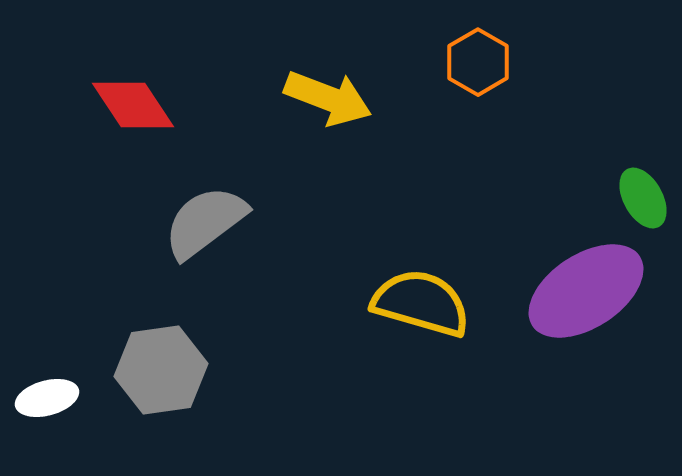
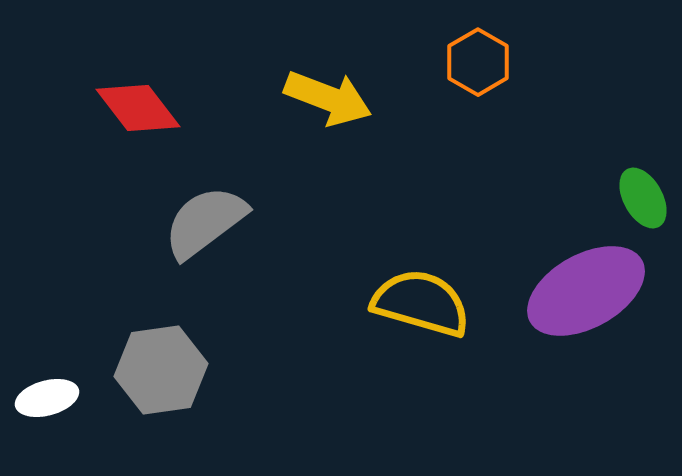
red diamond: moved 5 px right, 3 px down; rotated 4 degrees counterclockwise
purple ellipse: rotated 4 degrees clockwise
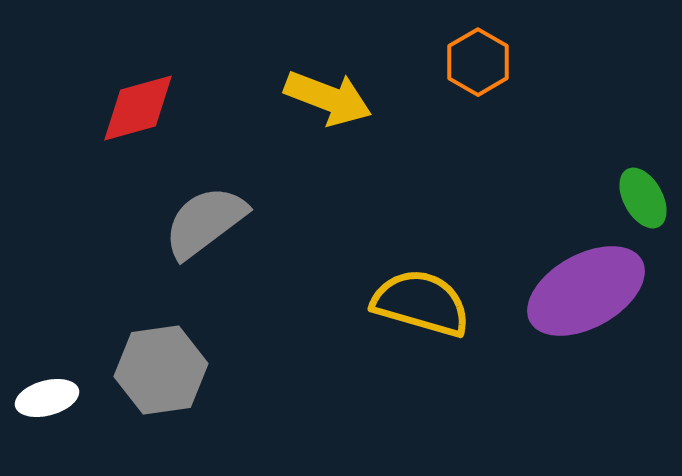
red diamond: rotated 68 degrees counterclockwise
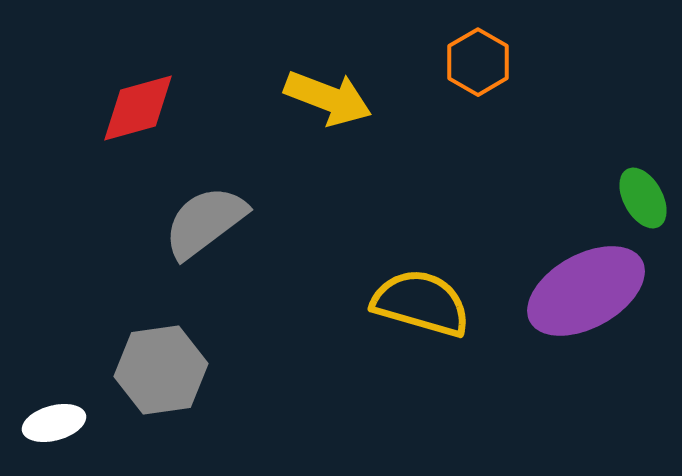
white ellipse: moved 7 px right, 25 px down
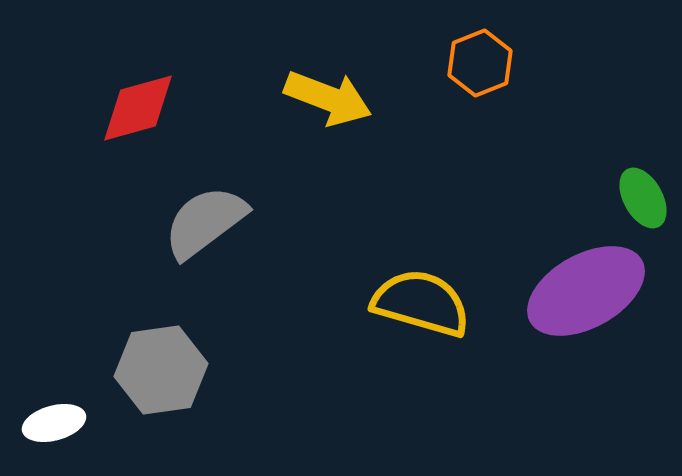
orange hexagon: moved 2 px right, 1 px down; rotated 8 degrees clockwise
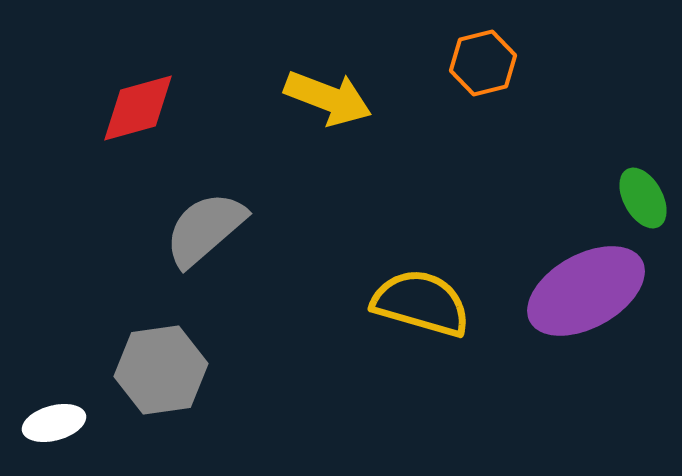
orange hexagon: moved 3 px right; rotated 8 degrees clockwise
gray semicircle: moved 7 px down; rotated 4 degrees counterclockwise
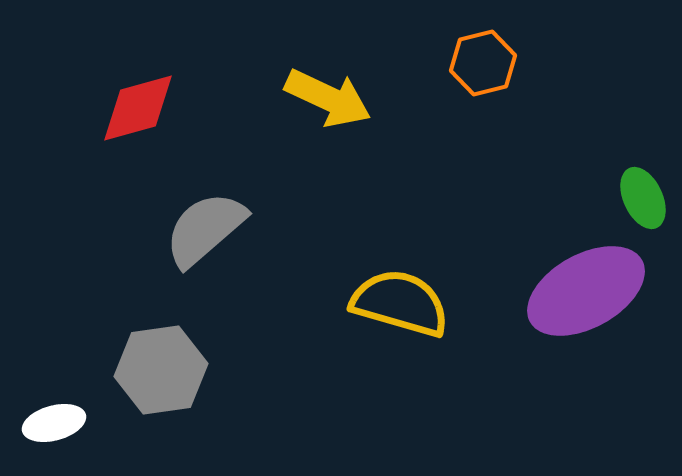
yellow arrow: rotated 4 degrees clockwise
green ellipse: rotated 4 degrees clockwise
yellow semicircle: moved 21 px left
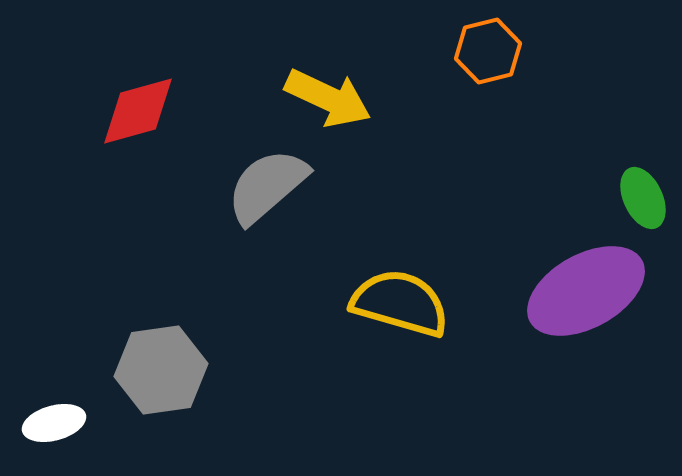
orange hexagon: moved 5 px right, 12 px up
red diamond: moved 3 px down
gray semicircle: moved 62 px right, 43 px up
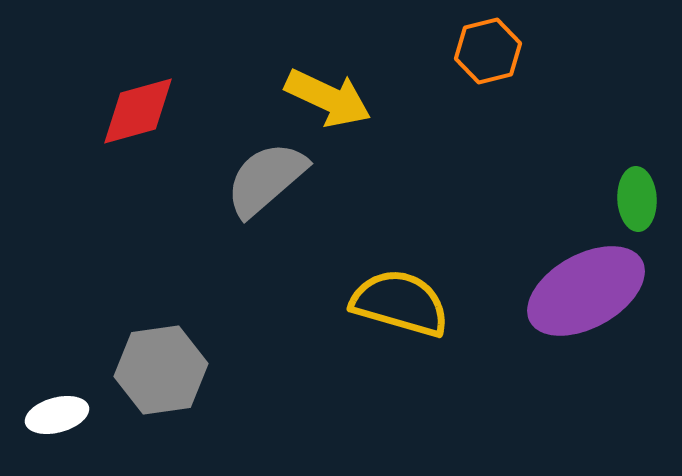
gray semicircle: moved 1 px left, 7 px up
green ellipse: moved 6 px left, 1 px down; rotated 22 degrees clockwise
white ellipse: moved 3 px right, 8 px up
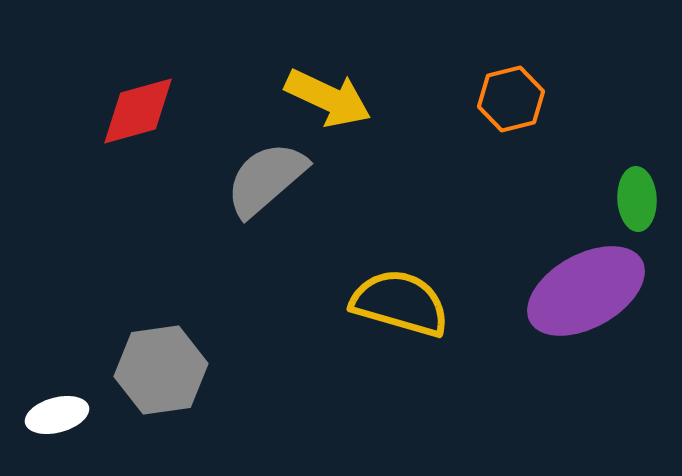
orange hexagon: moved 23 px right, 48 px down
